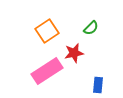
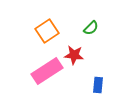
red star: moved 2 px down; rotated 18 degrees clockwise
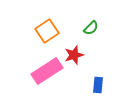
red star: rotated 24 degrees counterclockwise
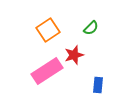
orange square: moved 1 px right, 1 px up
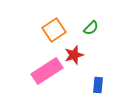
orange square: moved 6 px right
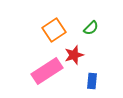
blue rectangle: moved 6 px left, 4 px up
